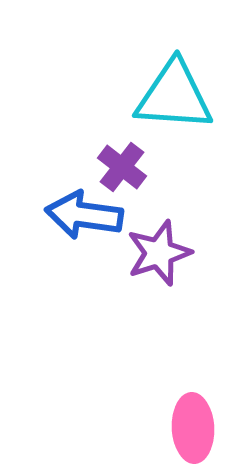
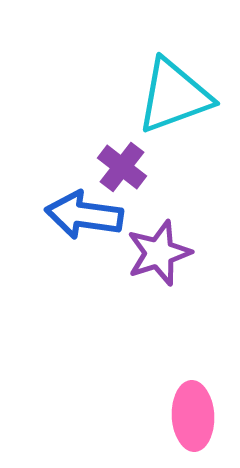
cyan triangle: rotated 24 degrees counterclockwise
pink ellipse: moved 12 px up
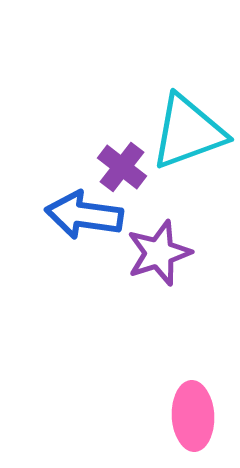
cyan triangle: moved 14 px right, 36 px down
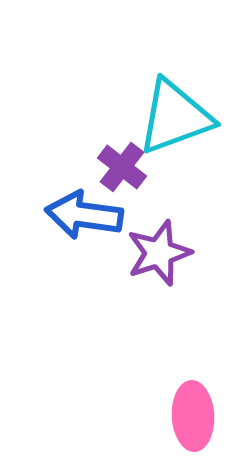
cyan triangle: moved 13 px left, 15 px up
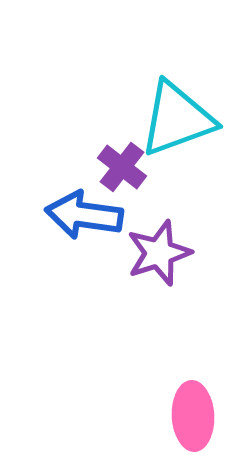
cyan triangle: moved 2 px right, 2 px down
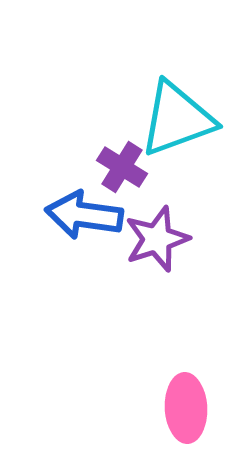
purple cross: rotated 6 degrees counterclockwise
purple star: moved 2 px left, 14 px up
pink ellipse: moved 7 px left, 8 px up
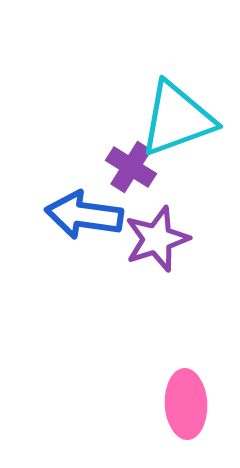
purple cross: moved 9 px right
pink ellipse: moved 4 px up
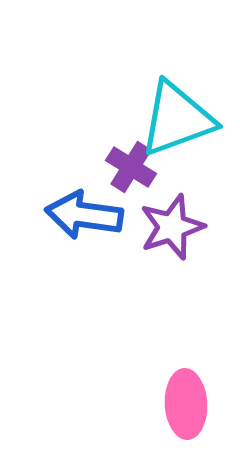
purple star: moved 15 px right, 12 px up
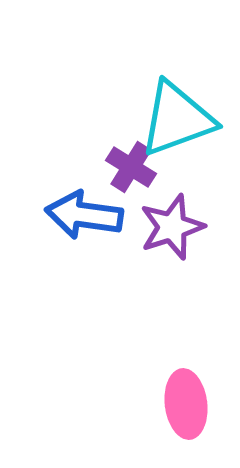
pink ellipse: rotated 4 degrees counterclockwise
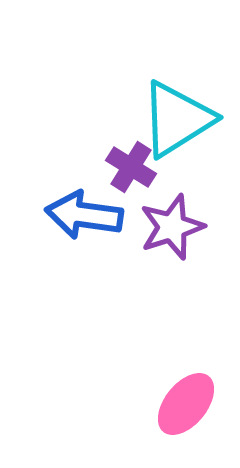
cyan triangle: rotated 12 degrees counterclockwise
pink ellipse: rotated 46 degrees clockwise
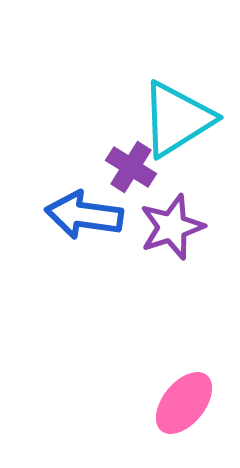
pink ellipse: moved 2 px left, 1 px up
